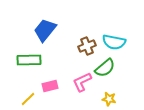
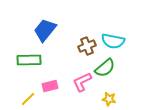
cyan semicircle: moved 1 px left, 1 px up
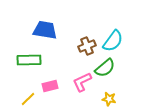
blue trapezoid: rotated 60 degrees clockwise
cyan semicircle: rotated 65 degrees counterclockwise
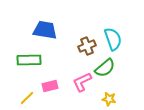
cyan semicircle: moved 2 px up; rotated 55 degrees counterclockwise
yellow line: moved 1 px left, 1 px up
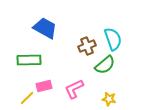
blue trapezoid: moved 2 px up; rotated 20 degrees clockwise
green semicircle: moved 3 px up
pink L-shape: moved 8 px left, 7 px down
pink rectangle: moved 6 px left
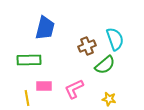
blue trapezoid: rotated 75 degrees clockwise
cyan semicircle: moved 2 px right
pink rectangle: rotated 14 degrees clockwise
yellow line: rotated 56 degrees counterclockwise
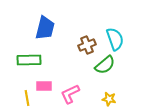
brown cross: moved 1 px up
pink L-shape: moved 4 px left, 5 px down
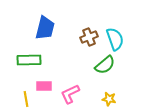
brown cross: moved 2 px right, 8 px up
yellow line: moved 1 px left, 1 px down
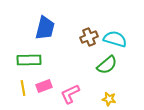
cyan semicircle: rotated 55 degrees counterclockwise
green semicircle: moved 2 px right
pink rectangle: rotated 21 degrees counterclockwise
yellow line: moved 3 px left, 11 px up
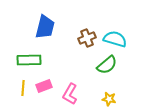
blue trapezoid: moved 1 px up
brown cross: moved 2 px left, 1 px down
yellow line: rotated 14 degrees clockwise
pink L-shape: rotated 35 degrees counterclockwise
